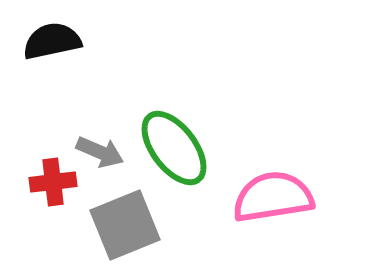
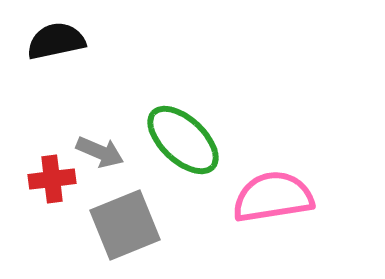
black semicircle: moved 4 px right
green ellipse: moved 9 px right, 8 px up; rotated 10 degrees counterclockwise
red cross: moved 1 px left, 3 px up
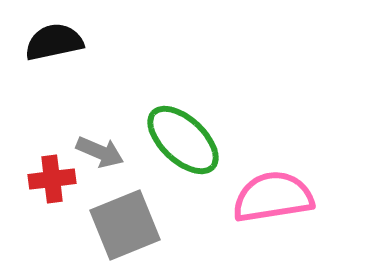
black semicircle: moved 2 px left, 1 px down
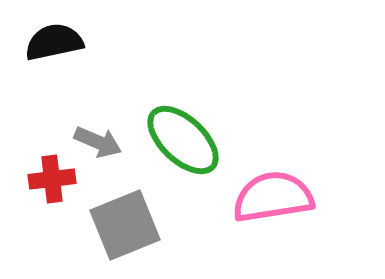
gray arrow: moved 2 px left, 10 px up
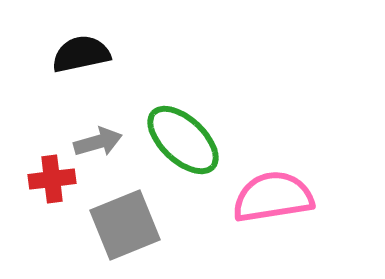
black semicircle: moved 27 px right, 12 px down
gray arrow: rotated 39 degrees counterclockwise
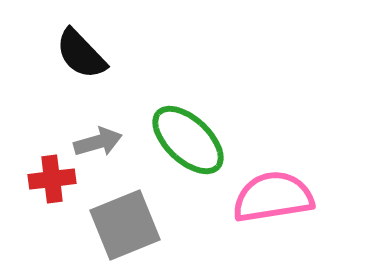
black semicircle: rotated 122 degrees counterclockwise
green ellipse: moved 5 px right
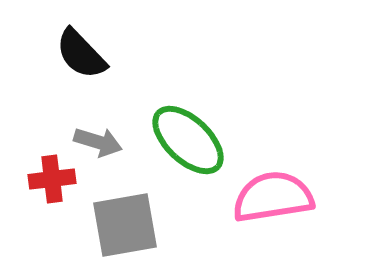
gray arrow: rotated 33 degrees clockwise
gray square: rotated 12 degrees clockwise
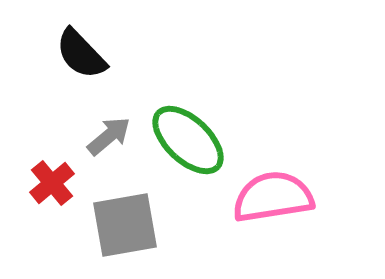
gray arrow: moved 11 px right, 6 px up; rotated 57 degrees counterclockwise
red cross: moved 4 px down; rotated 33 degrees counterclockwise
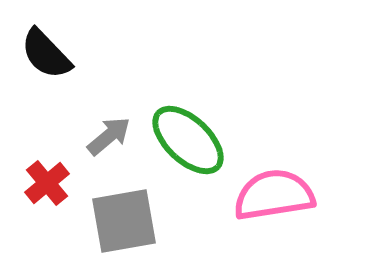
black semicircle: moved 35 px left
red cross: moved 5 px left
pink semicircle: moved 1 px right, 2 px up
gray square: moved 1 px left, 4 px up
